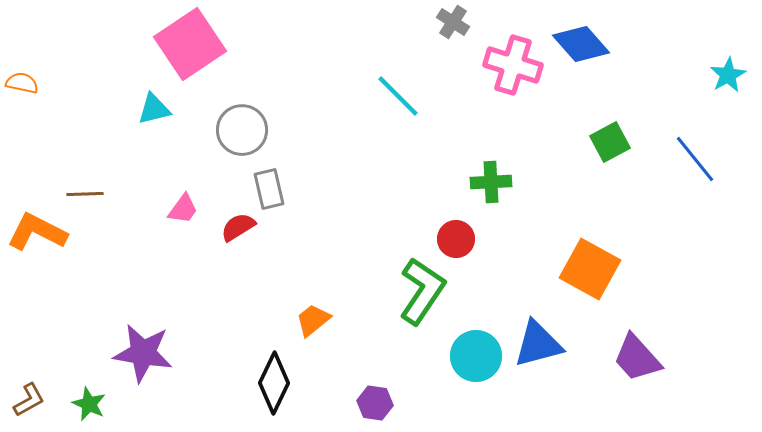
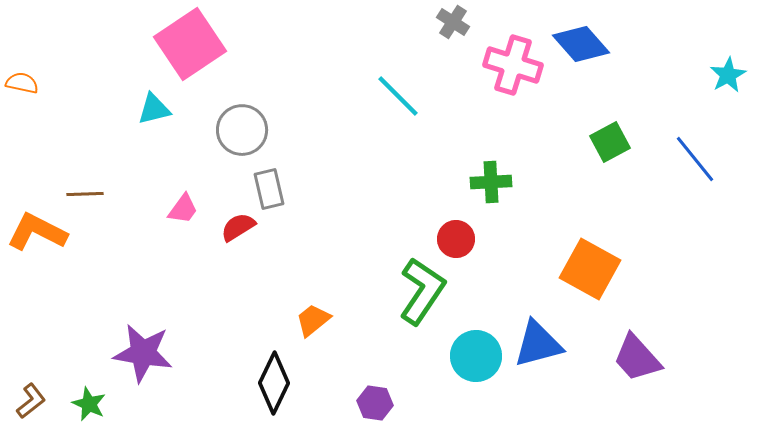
brown L-shape: moved 2 px right, 1 px down; rotated 9 degrees counterclockwise
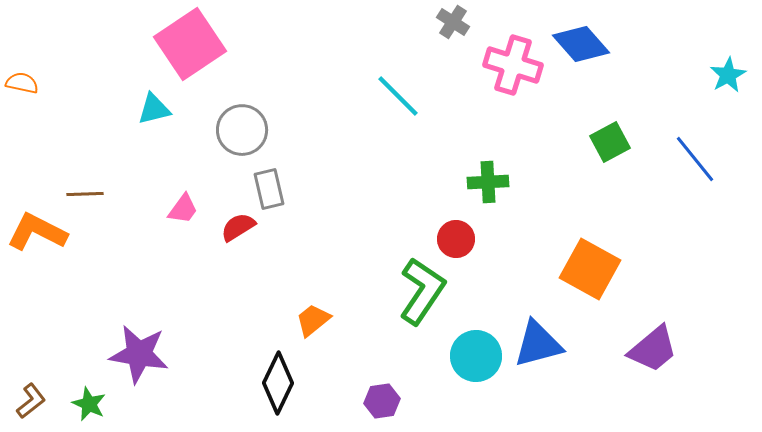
green cross: moved 3 px left
purple star: moved 4 px left, 1 px down
purple trapezoid: moved 16 px right, 9 px up; rotated 88 degrees counterclockwise
black diamond: moved 4 px right
purple hexagon: moved 7 px right, 2 px up; rotated 16 degrees counterclockwise
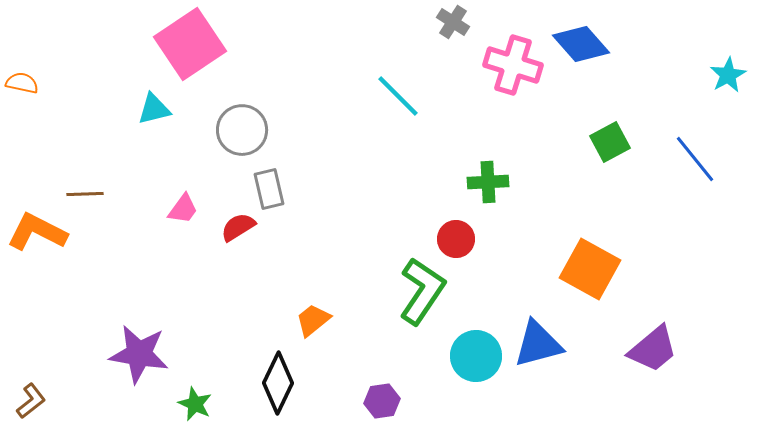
green star: moved 106 px right
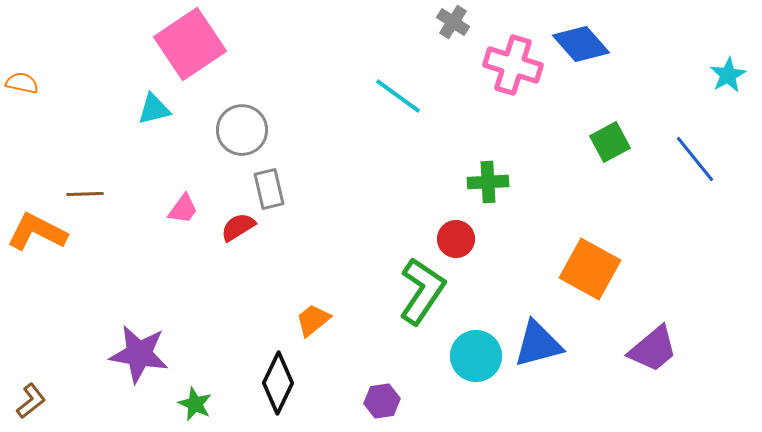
cyan line: rotated 9 degrees counterclockwise
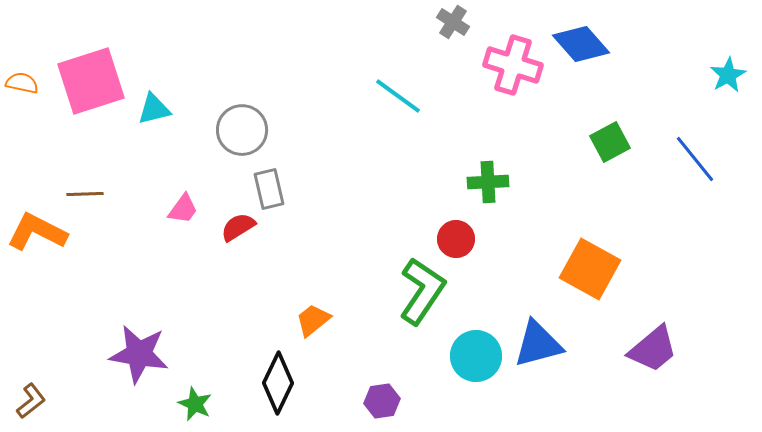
pink square: moved 99 px left, 37 px down; rotated 16 degrees clockwise
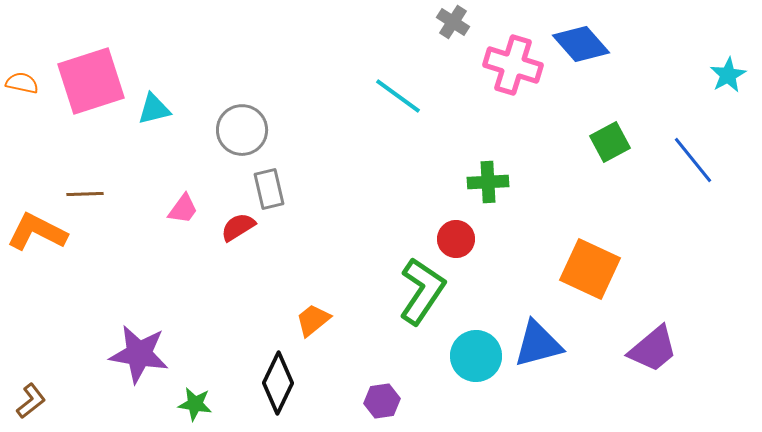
blue line: moved 2 px left, 1 px down
orange square: rotated 4 degrees counterclockwise
green star: rotated 16 degrees counterclockwise
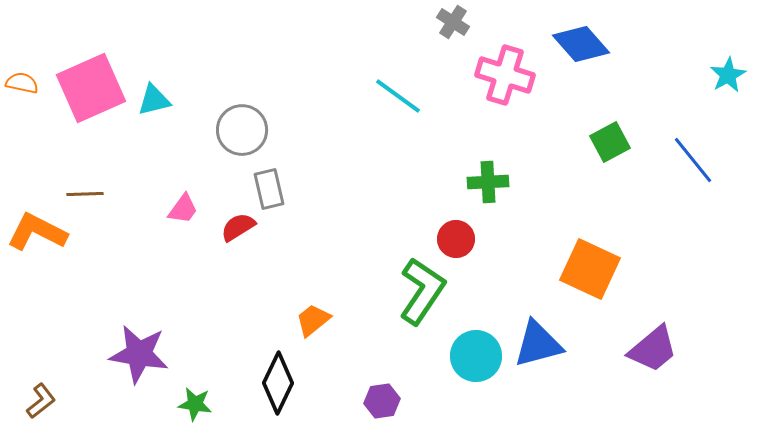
pink cross: moved 8 px left, 10 px down
pink square: moved 7 px down; rotated 6 degrees counterclockwise
cyan triangle: moved 9 px up
brown L-shape: moved 10 px right
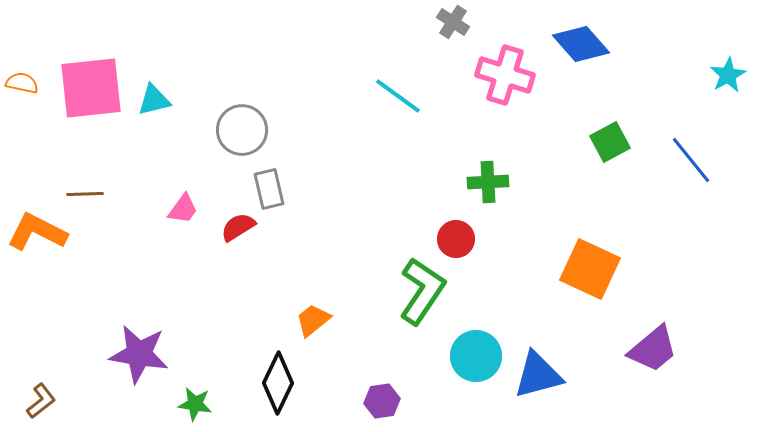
pink square: rotated 18 degrees clockwise
blue line: moved 2 px left
blue triangle: moved 31 px down
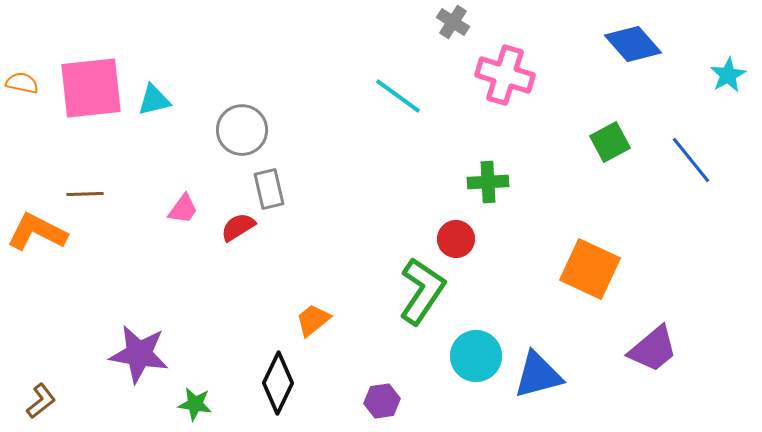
blue diamond: moved 52 px right
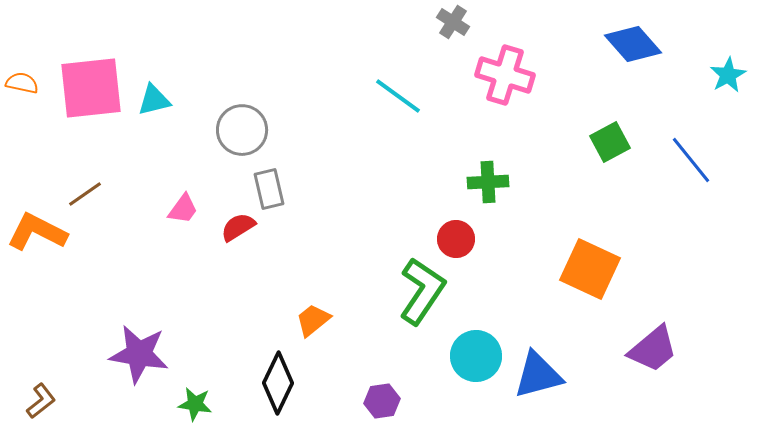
brown line: rotated 33 degrees counterclockwise
